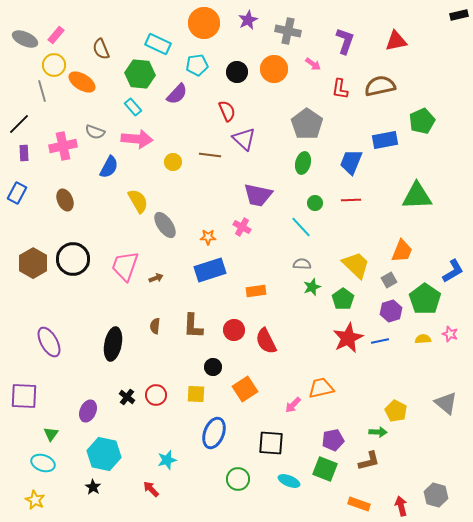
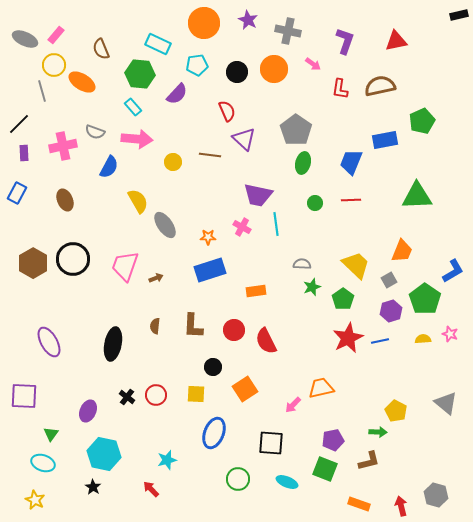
purple star at (248, 20): rotated 18 degrees counterclockwise
gray pentagon at (307, 124): moved 11 px left, 6 px down
cyan line at (301, 227): moved 25 px left, 3 px up; rotated 35 degrees clockwise
cyan ellipse at (289, 481): moved 2 px left, 1 px down
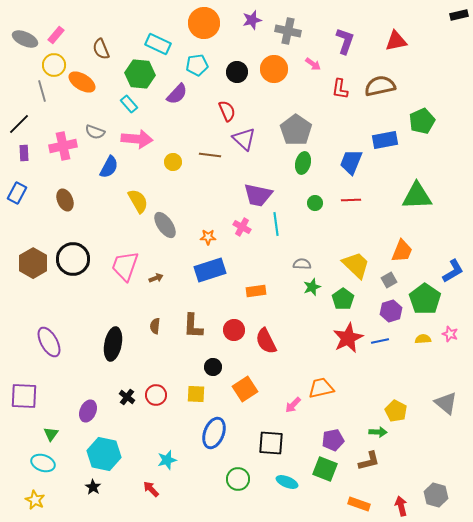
purple star at (248, 20): moved 4 px right; rotated 30 degrees clockwise
cyan rectangle at (133, 107): moved 4 px left, 3 px up
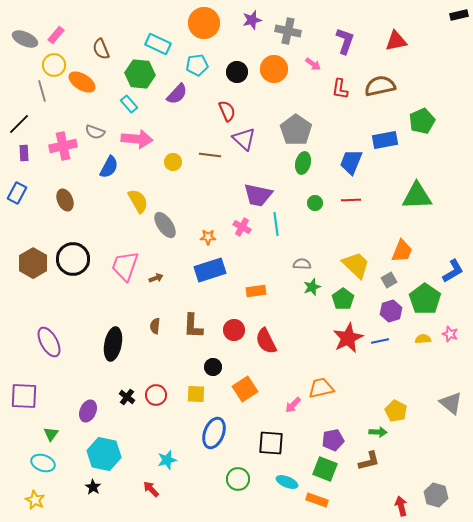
gray triangle at (446, 403): moved 5 px right
orange rectangle at (359, 504): moved 42 px left, 4 px up
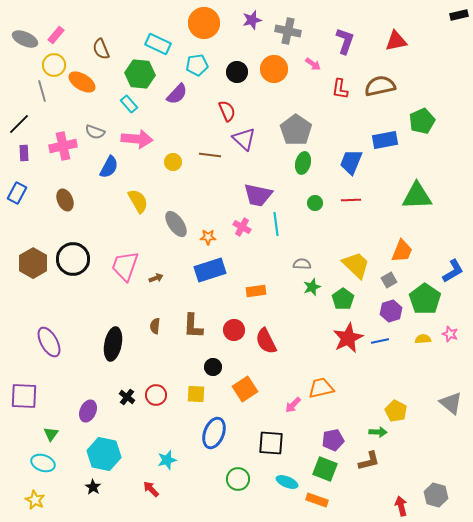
gray ellipse at (165, 225): moved 11 px right, 1 px up
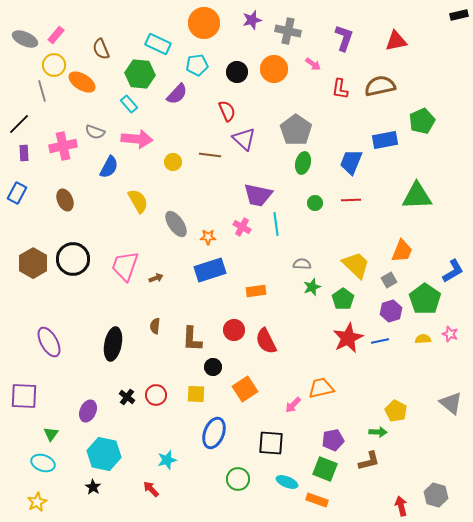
purple L-shape at (345, 41): moved 1 px left, 3 px up
brown L-shape at (193, 326): moved 1 px left, 13 px down
yellow star at (35, 500): moved 2 px right, 2 px down; rotated 18 degrees clockwise
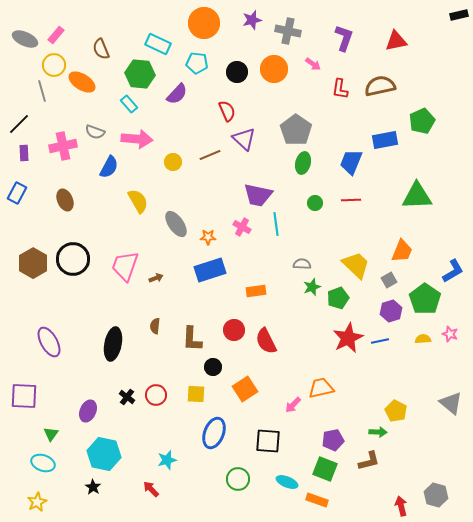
cyan pentagon at (197, 65): moved 2 px up; rotated 15 degrees clockwise
brown line at (210, 155): rotated 30 degrees counterclockwise
green pentagon at (343, 299): moved 5 px left, 1 px up; rotated 15 degrees clockwise
black square at (271, 443): moved 3 px left, 2 px up
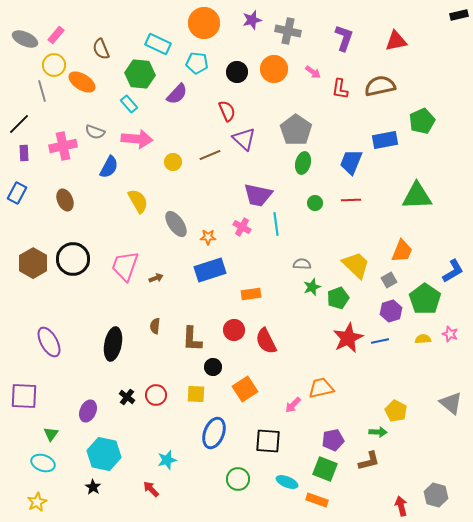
pink arrow at (313, 64): moved 8 px down
orange rectangle at (256, 291): moved 5 px left, 3 px down
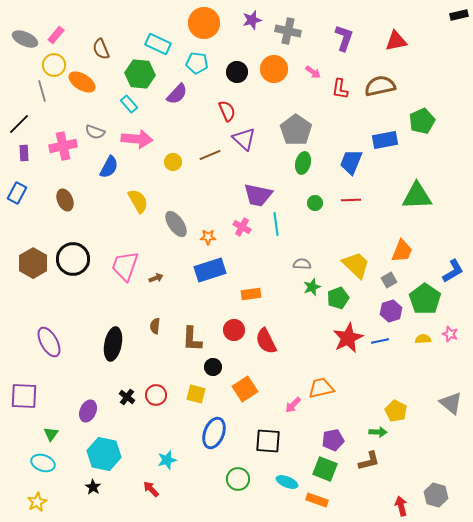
yellow square at (196, 394): rotated 12 degrees clockwise
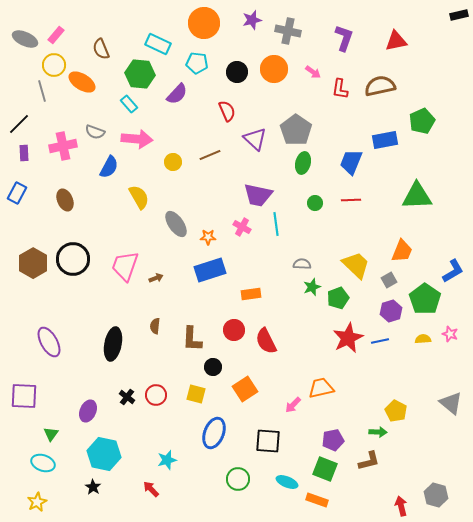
purple triangle at (244, 139): moved 11 px right
yellow semicircle at (138, 201): moved 1 px right, 4 px up
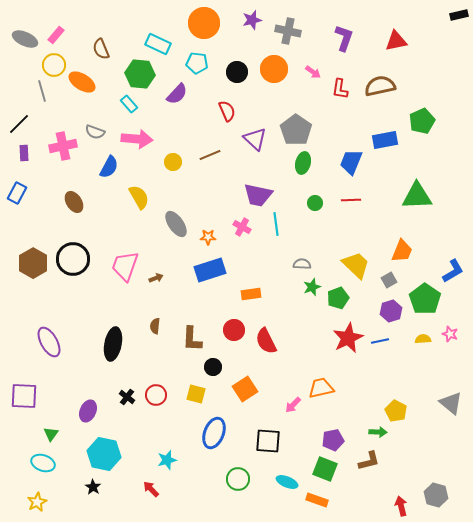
brown ellipse at (65, 200): moved 9 px right, 2 px down; rotated 10 degrees counterclockwise
